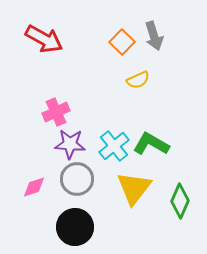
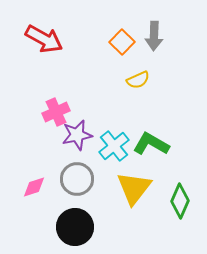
gray arrow: rotated 20 degrees clockwise
purple star: moved 7 px right, 9 px up; rotated 16 degrees counterclockwise
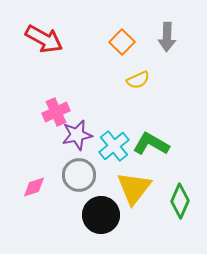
gray arrow: moved 13 px right, 1 px down
gray circle: moved 2 px right, 4 px up
black circle: moved 26 px right, 12 px up
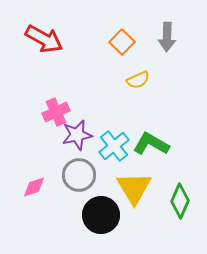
yellow triangle: rotated 9 degrees counterclockwise
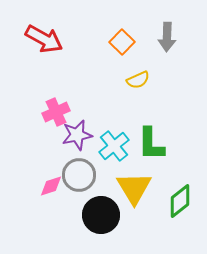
green L-shape: rotated 120 degrees counterclockwise
pink diamond: moved 17 px right, 1 px up
green diamond: rotated 28 degrees clockwise
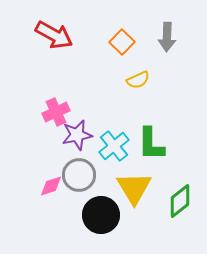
red arrow: moved 10 px right, 4 px up
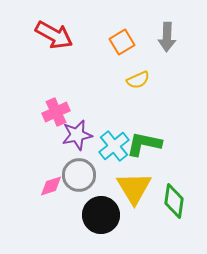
orange square: rotated 15 degrees clockwise
green L-shape: moved 7 px left; rotated 102 degrees clockwise
green diamond: moved 6 px left; rotated 44 degrees counterclockwise
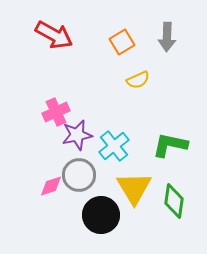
green L-shape: moved 26 px right, 1 px down
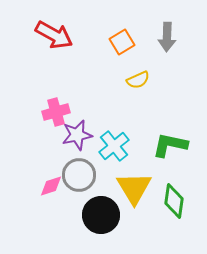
pink cross: rotated 8 degrees clockwise
